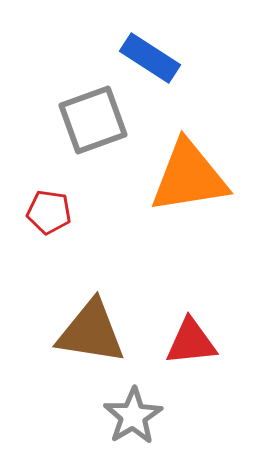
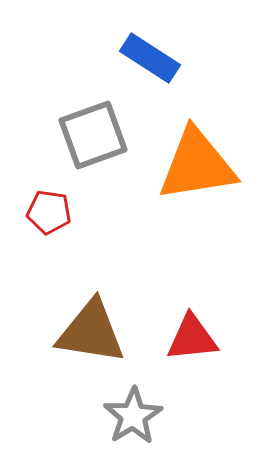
gray square: moved 15 px down
orange triangle: moved 8 px right, 12 px up
red triangle: moved 1 px right, 4 px up
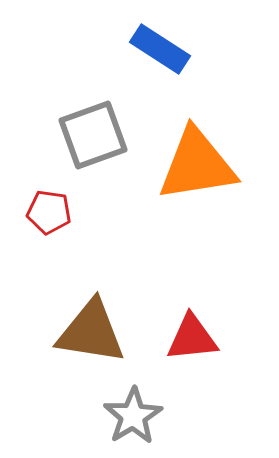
blue rectangle: moved 10 px right, 9 px up
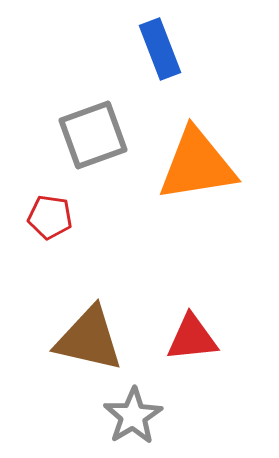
blue rectangle: rotated 36 degrees clockwise
red pentagon: moved 1 px right, 5 px down
brown triangle: moved 2 px left, 7 px down; rotated 4 degrees clockwise
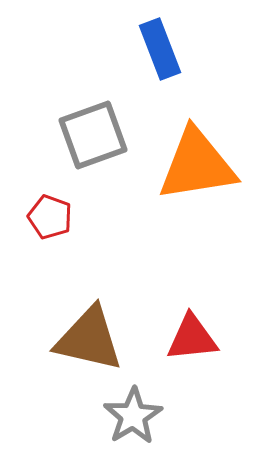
red pentagon: rotated 12 degrees clockwise
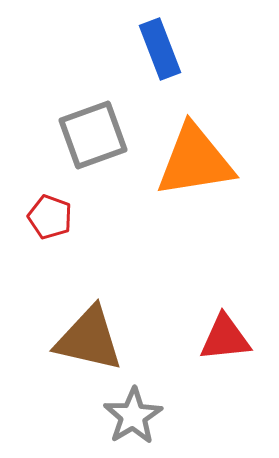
orange triangle: moved 2 px left, 4 px up
red triangle: moved 33 px right
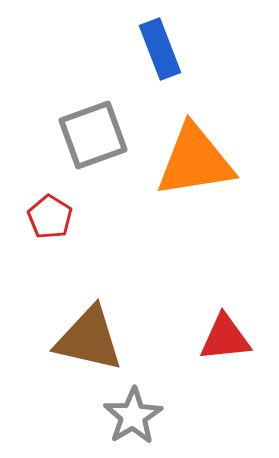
red pentagon: rotated 12 degrees clockwise
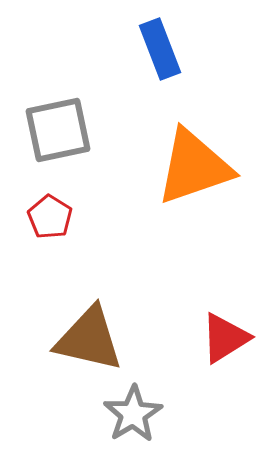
gray square: moved 35 px left, 5 px up; rotated 8 degrees clockwise
orange triangle: moved 1 px left, 6 px down; rotated 10 degrees counterclockwise
red triangle: rotated 26 degrees counterclockwise
gray star: moved 2 px up
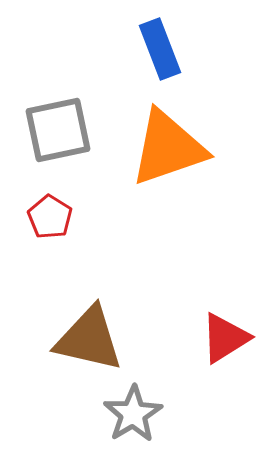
orange triangle: moved 26 px left, 19 px up
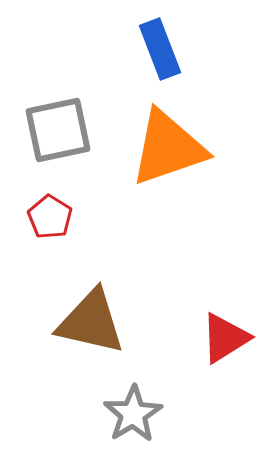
brown triangle: moved 2 px right, 17 px up
